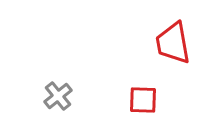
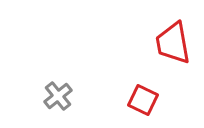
red square: rotated 24 degrees clockwise
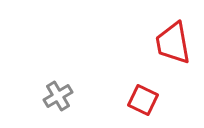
gray cross: rotated 8 degrees clockwise
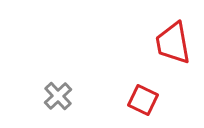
gray cross: rotated 12 degrees counterclockwise
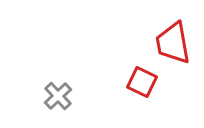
red square: moved 1 px left, 18 px up
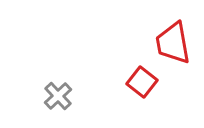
red square: rotated 12 degrees clockwise
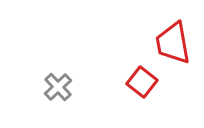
gray cross: moved 9 px up
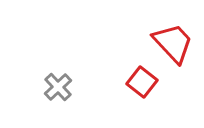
red trapezoid: rotated 147 degrees clockwise
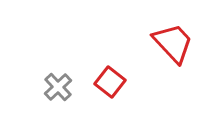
red square: moved 32 px left
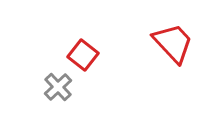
red square: moved 27 px left, 27 px up
